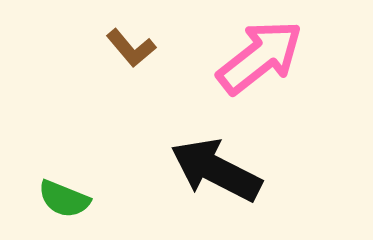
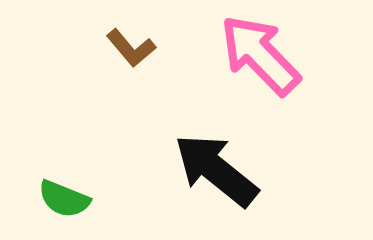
pink arrow: moved 2 px up; rotated 96 degrees counterclockwise
black arrow: rotated 12 degrees clockwise
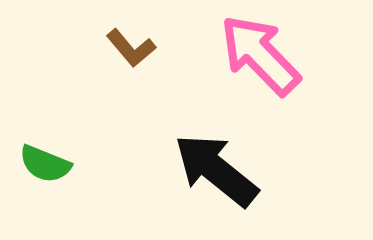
green semicircle: moved 19 px left, 35 px up
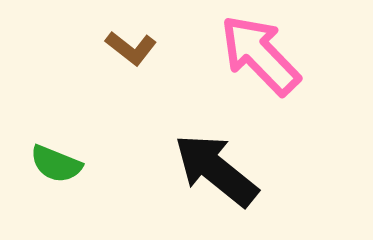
brown L-shape: rotated 12 degrees counterclockwise
green semicircle: moved 11 px right
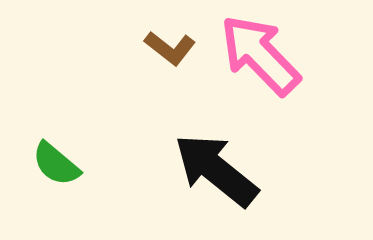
brown L-shape: moved 39 px right
green semicircle: rotated 18 degrees clockwise
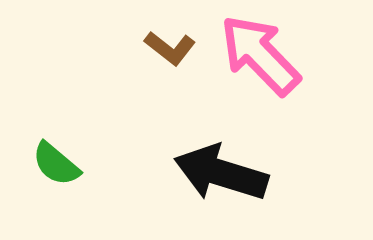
black arrow: moved 5 px right, 3 px down; rotated 22 degrees counterclockwise
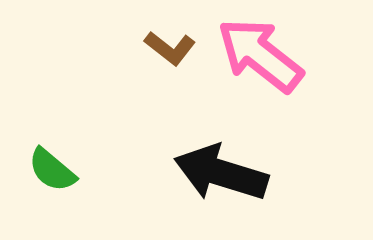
pink arrow: rotated 8 degrees counterclockwise
green semicircle: moved 4 px left, 6 px down
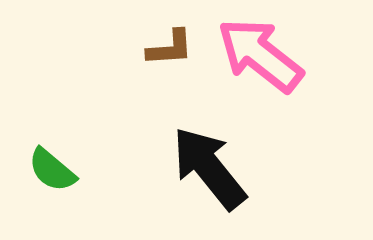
brown L-shape: rotated 42 degrees counterclockwise
black arrow: moved 12 px left, 5 px up; rotated 34 degrees clockwise
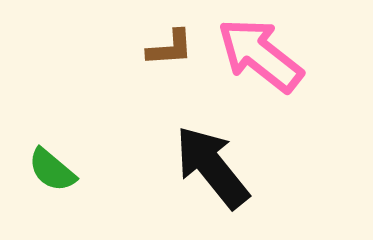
black arrow: moved 3 px right, 1 px up
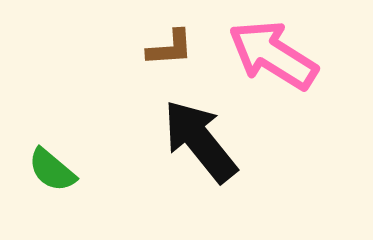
pink arrow: moved 13 px right; rotated 6 degrees counterclockwise
black arrow: moved 12 px left, 26 px up
